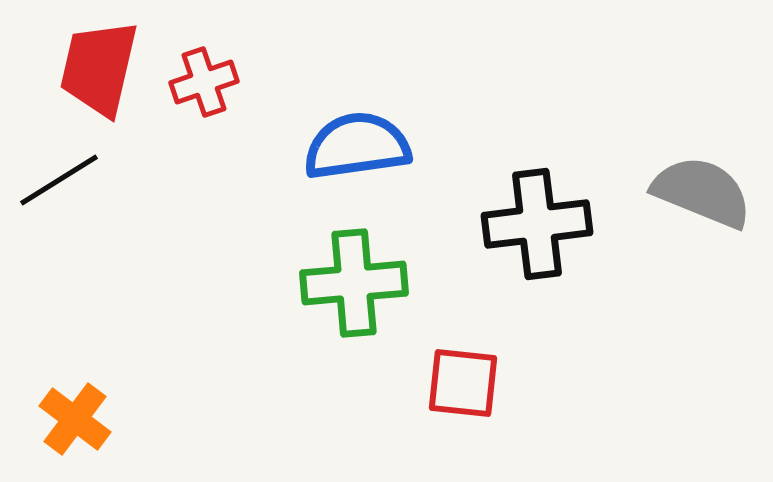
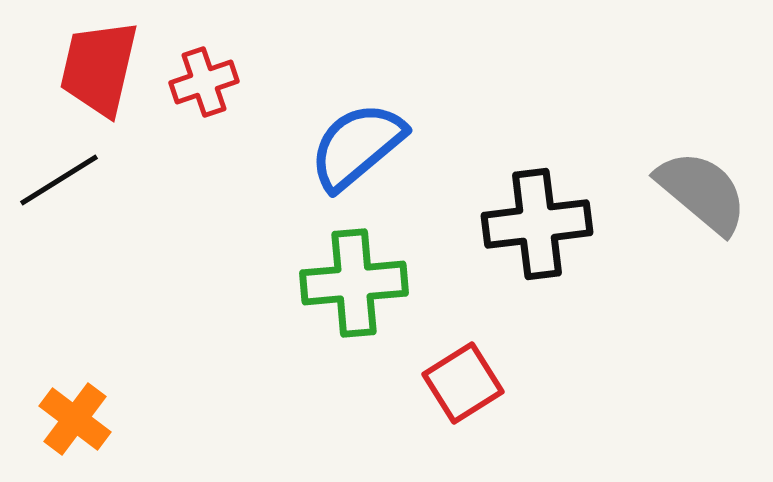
blue semicircle: rotated 32 degrees counterclockwise
gray semicircle: rotated 18 degrees clockwise
red square: rotated 38 degrees counterclockwise
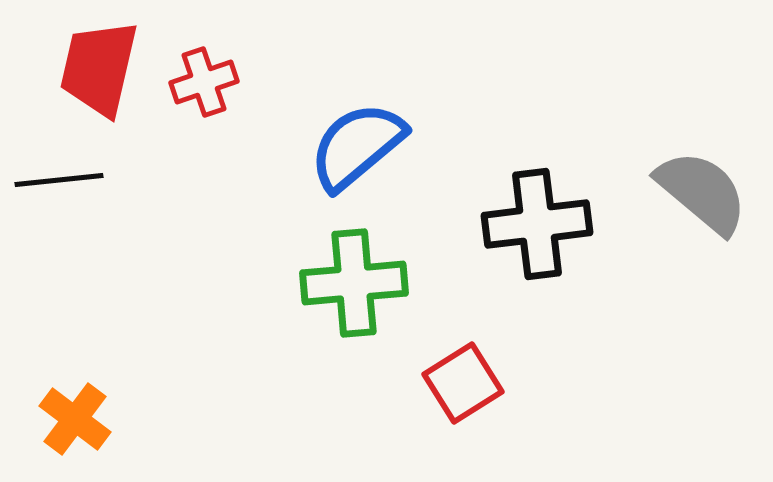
black line: rotated 26 degrees clockwise
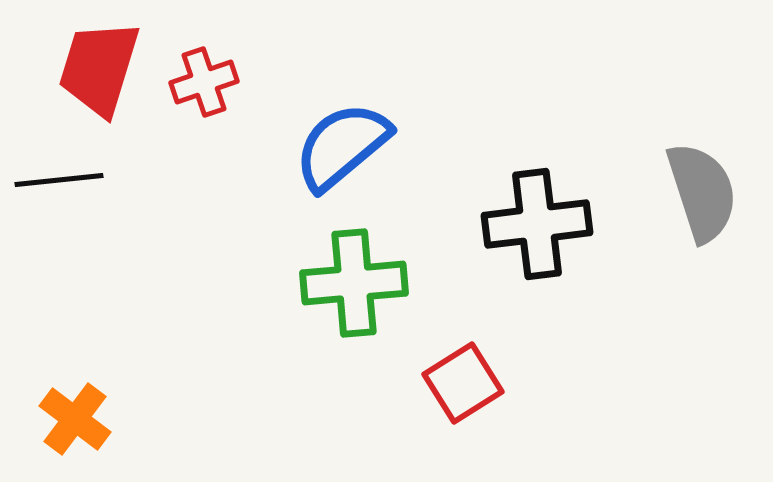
red trapezoid: rotated 4 degrees clockwise
blue semicircle: moved 15 px left
gray semicircle: rotated 32 degrees clockwise
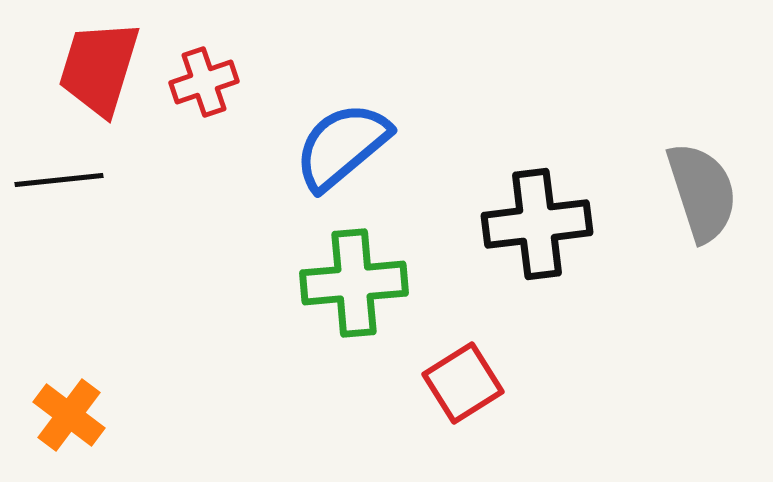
orange cross: moved 6 px left, 4 px up
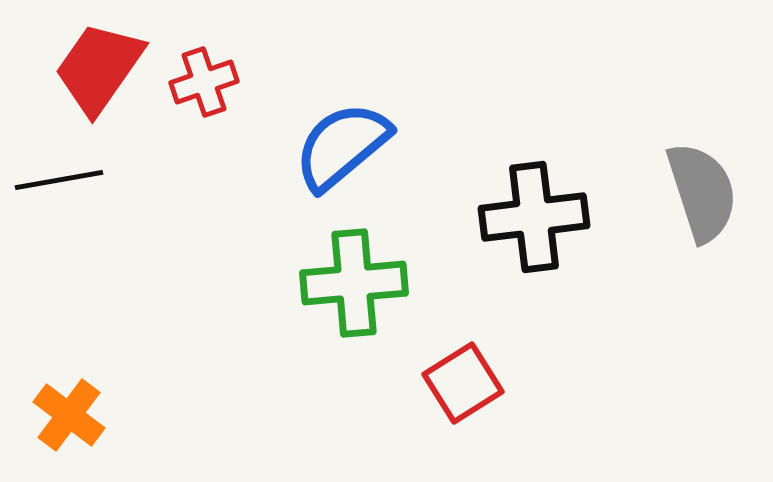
red trapezoid: rotated 18 degrees clockwise
black line: rotated 4 degrees counterclockwise
black cross: moved 3 px left, 7 px up
